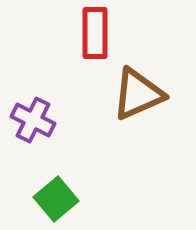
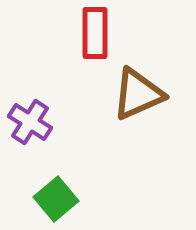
purple cross: moved 3 px left, 2 px down; rotated 6 degrees clockwise
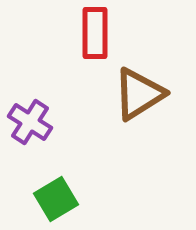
brown triangle: moved 1 px right; rotated 8 degrees counterclockwise
green square: rotated 9 degrees clockwise
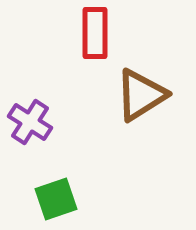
brown triangle: moved 2 px right, 1 px down
green square: rotated 12 degrees clockwise
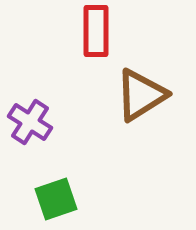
red rectangle: moved 1 px right, 2 px up
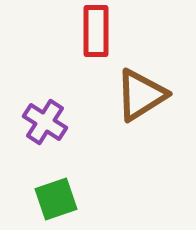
purple cross: moved 15 px right
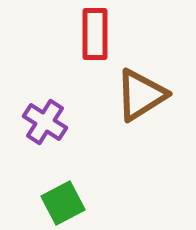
red rectangle: moved 1 px left, 3 px down
green square: moved 7 px right, 4 px down; rotated 9 degrees counterclockwise
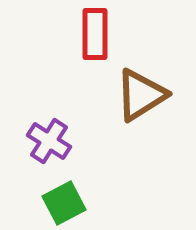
purple cross: moved 4 px right, 19 px down
green square: moved 1 px right
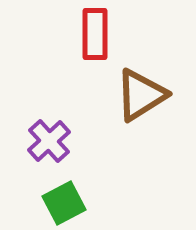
purple cross: rotated 15 degrees clockwise
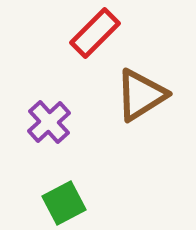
red rectangle: moved 1 px up; rotated 45 degrees clockwise
purple cross: moved 19 px up
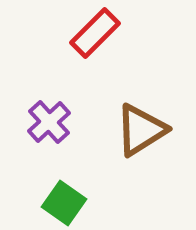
brown triangle: moved 35 px down
green square: rotated 27 degrees counterclockwise
